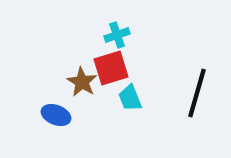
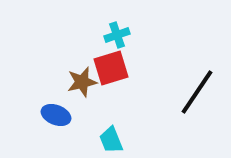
brown star: rotated 28 degrees clockwise
black line: moved 1 px up; rotated 18 degrees clockwise
cyan trapezoid: moved 19 px left, 42 px down
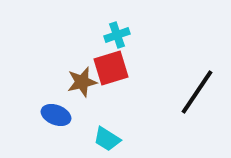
cyan trapezoid: moved 4 px left, 1 px up; rotated 36 degrees counterclockwise
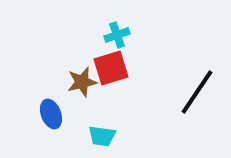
blue ellipse: moved 5 px left, 1 px up; rotated 48 degrees clockwise
cyan trapezoid: moved 5 px left, 3 px up; rotated 24 degrees counterclockwise
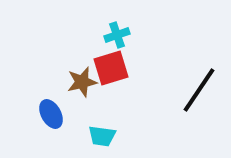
black line: moved 2 px right, 2 px up
blue ellipse: rotated 8 degrees counterclockwise
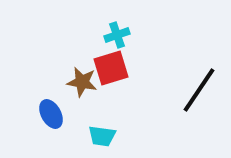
brown star: rotated 24 degrees clockwise
